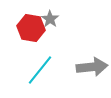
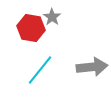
gray star: moved 2 px right, 2 px up
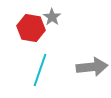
cyan line: rotated 20 degrees counterclockwise
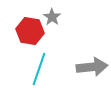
red hexagon: moved 1 px left, 3 px down
cyan line: moved 1 px left, 1 px up
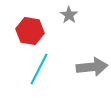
gray star: moved 17 px right, 2 px up
cyan line: rotated 8 degrees clockwise
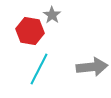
gray star: moved 17 px left
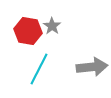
gray star: moved 11 px down
red hexagon: moved 2 px left
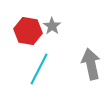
gray arrow: moved 1 px left, 3 px up; rotated 96 degrees counterclockwise
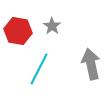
red hexagon: moved 10 px left
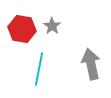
red hexagon: moved 4 px right, 2 px up
cyan line: rotated 16 degrees counterclockwise
